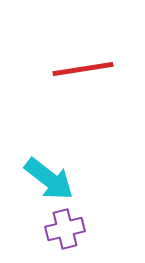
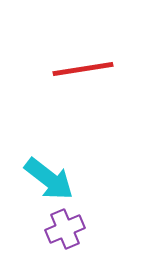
purple cross: rotated 9 degrees counterclockwise
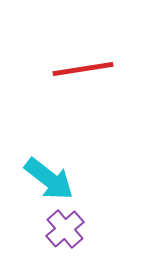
purple cross: rotated 18 degrees counterclockwise
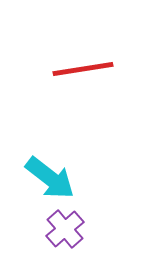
cyan arrow: moved 1 px right, 1 px up
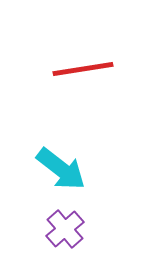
cyan arrow: moved 11 px right, 9 px up
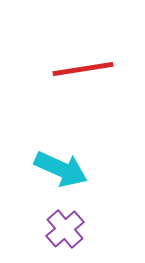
cyan arrow: rotated 14 degrees counterclockwise
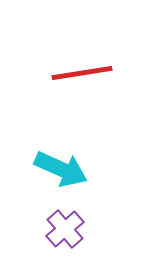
red line: moved 1 px left, 4 px down
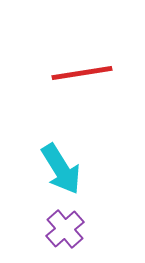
cyan arrow: rotated 34 degrees clockwise
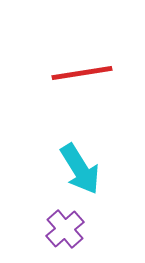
cyan arrow: moved 19 px right
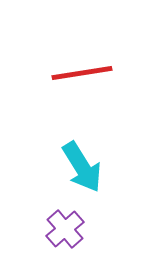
cyan arrow: moved 2 px right, 2 px up
